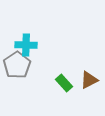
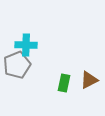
gray pentagon: rotated 12 degrees clockwise
green rectangle: rotated 54 degrees clockwise
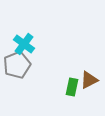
cyan cross: moved 2 px left, 1 px up; rotated 35 degrees clockwise
green rectangle: moved 8 px right, 4 px down
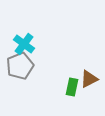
gray pentagon: moved 3 px right, 1 px down
brown triangle: moved 1 px up
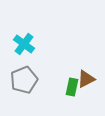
gray pentagon: moved 4 px right, 14 px down
brown triangle: moved 3 px left
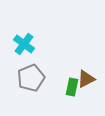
gray pentagon: moved 7 px right, 2 px up
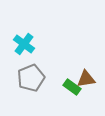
brown triangle: rotated 18 degrees clockwise
green rectangle: rotated 66 degrees counterclockwise
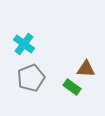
brown triangle: moved 10 px up; rotated 12 degrees clockwise
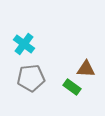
gray pentagon: rotated 16 degrees clockwise
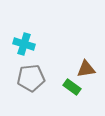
cyan cross: rotated 20 degrees counterclockwise
brown triangle: rotated 12 degrees counterclockwise
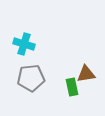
brown triangle: moved 5 px down
green rectangle: rotated 42 degrees clockwise
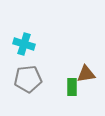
gray pentagon: moved 3 px left, 1 px down
green rectangle: rotated 12 degrees clockwise
